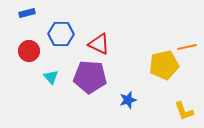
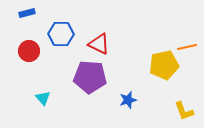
cyan triangle: moved 8 px left, 21 px down
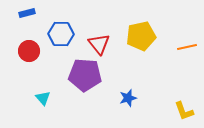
red triangle: rotated 25 degrees clockwise
yellow pentagon: moved 23 px left, 29 px up
purple pentagon: moved 5 px left, 2 px up
blue star: moved 2 px up
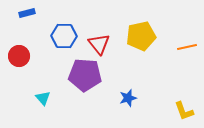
blue hexagon: moved 3 px right, 2 px down
red circle: moved 10 px left, 5 px down
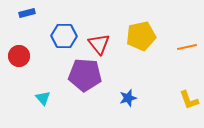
yellow L-shape: moved 5 px right, 11 px up
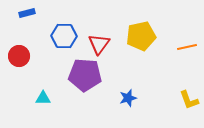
red triangle: rotated 15 degrees clockwise
cyan triangle: rotated 49 degrees counterclockwise
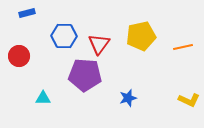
orange line: moved 4 px left
yellow L-shape: rotated 45 degrees counterclockwise
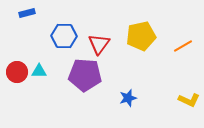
orange line: moved 1 px up; rotated 18 degrees counterclockwise
red circle: moved 2 px left, 16 px down
cyan triangle: moved 4 px left, 27 px up
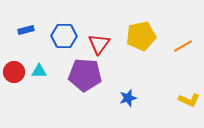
blue rectangle: moved 1 px left, 17 px down
red circle: moved 3 px left
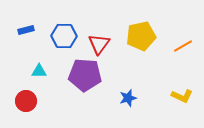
red circle: moved 12 px right, 29 px down
yellow L-shape: moved 7 px left, 4 px up
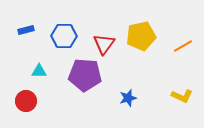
red triangle: moved 5 px right
